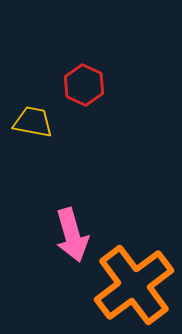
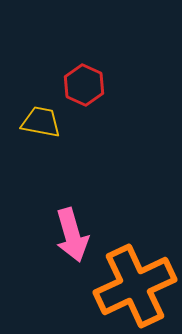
yellow trapezoid: moved 8 px right
orange cross: moved 1 px right, 1 px down; rotated 12 degrees clockwise
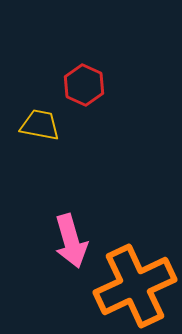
yellow trapezoid: moved 1 px left, 3 px down
pink arrow: moved 1 px left, 6 px down
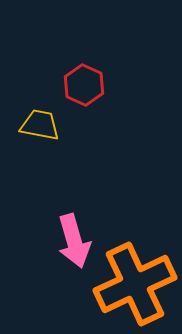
pink arrow: moved 3 px right
orange cross: moved 2 px up
